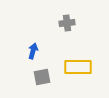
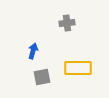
yellow rectangle: moved 1 px down
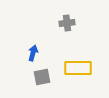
blue arrow: moved 2 px down
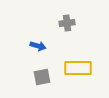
blue arrow: moved 5 px right, 7 px up; rotated 91 degrees clockwise
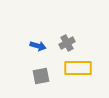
gray cross: moved 20 px down; rotated 21 degrees counterclockwise
gray square: moved 1 px left, 1 px up
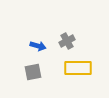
gray cross: moved 2 px up
gray square: moved 8 px left, 4 px up
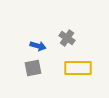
gray cross: moved 3 px up; rotated 28 degrees counterclockwise
gray square: moved 4 px up
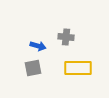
gray cross: moved 1 px left, 1 px up; rotated 28 degrees counterclockwise
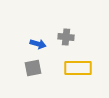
blue arrow: moved 2 px up
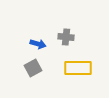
gray square: rotated 18 degrees counterclockwise
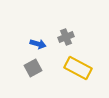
gray cross: rotated 28 degrees counterclockwise
yellow rectangle: rotated 28 degrees clockwise
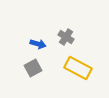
gray cross: rotated 35 degrees counterclockwise
